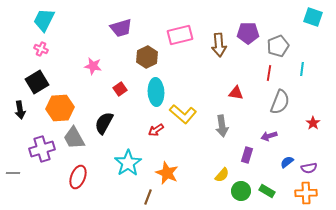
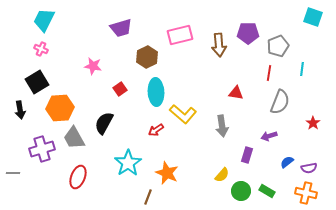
orange cross: rotated 15 degrees clockwise
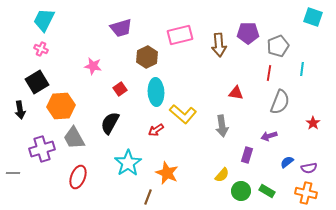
orange hexagon: moved 1 px right, 2 px up
black semicircle: moved 6 px right
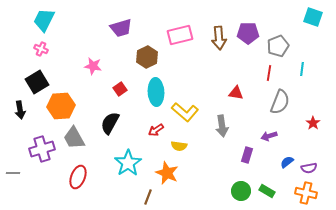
brown arrow: moved 7 px up
yellow L-shape: moved 2 px right, 2 px up
yellow semicircle: moved 43 px left, 29 px up; rotated 56 degrees clockwise
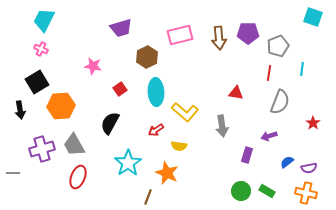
gray trapezoid: moved 7 px down
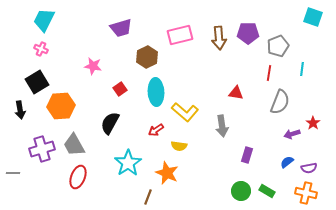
purple arrow: moved 23 px right, 2 px up
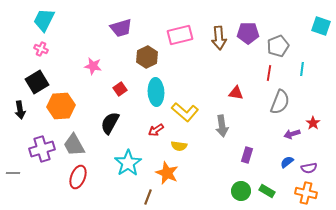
cyan square: moved 8 px right, 9 px down
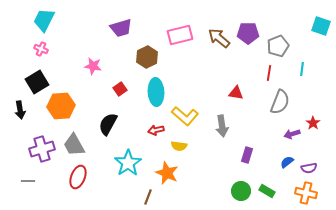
brown arrow: rotated 135 degrees clockwise
yellow L-shape: moved 4 px down
black semicircle: moved 2 px left, 1 px down
red arrow: rotated 21 degrees clockwise
gray line: moved 15 px right, 8 px down
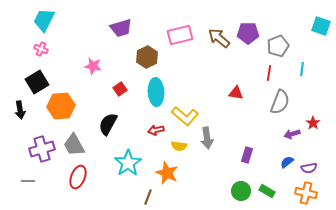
gray arrow: moved 15 px left, 12 px down
